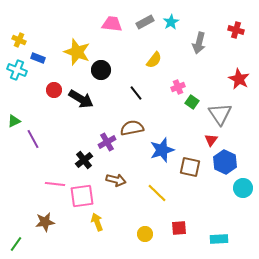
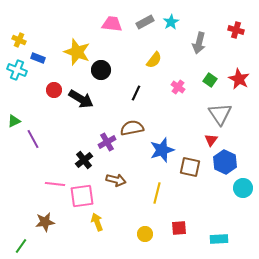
pink cross: rotated 32 degrees counterclockwise
black line: rotated 63 degrees clockwise
green square: moved 18 px right, 22 px up
yellow line: rotated 60 degrees clockwise
green line: moved 5 px right, 2 px down
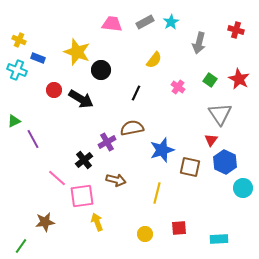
pink line: moved 2 px right, 6 px up; rotated 36 degrees clockwise
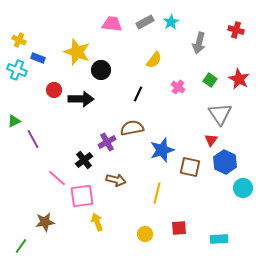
black line: moved 2 px right, 1 px down
black arrow: rotated 30 degrees counterclockwise
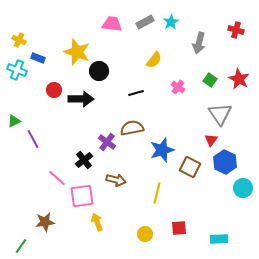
black circle: moved 2 px left, 1 px down
black line: moved 2 px left, 1 px up; rotated 49 degrees clockwise
purple cross: rotated 24 degrees counterclockwise
brown square: rotated 15 degrees clockwise
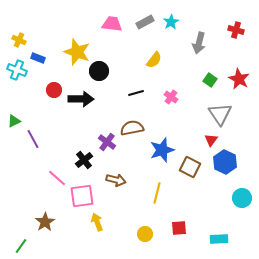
pink cross: moved 7 px left, 10 px down
cyan circle: moved 1 px left, 10 px down
brown star: rotated 24 degrees counterclockwise
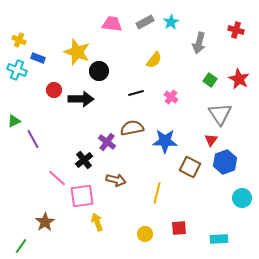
blue star: moved 3 px right, 9 px up; rotated 20 degrees clockwise
blue hexagon: rotated 15 degrees clockwise
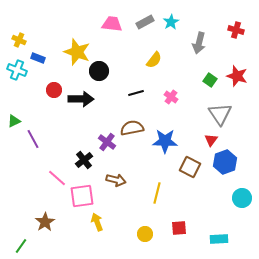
red star: moved 2 px left, 3 px up; rotated 10 degrees counterclockwise
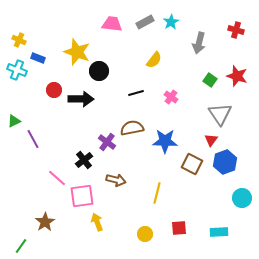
brown square: moved 2 px right, 3 px up
cyan rectangle: moved 7 px up
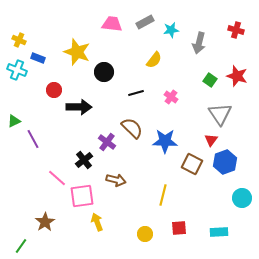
cyan star: moved 8 px down; rotated 21 degrees clockwise
black circle: moved 5 px right, 1 px down
black arrow: moved 2 px left, 8 px down
brown semicircle: rotated 55 degrees clockwise
yellow line: moved 6 px right, 2 px down
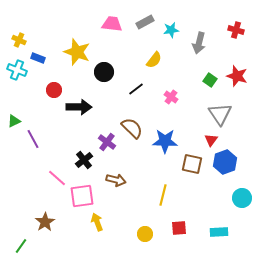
black line: moved 4 px up; rotated 21 degrees counterclockwise
brown square: rotated 15 degrees counterclockwise
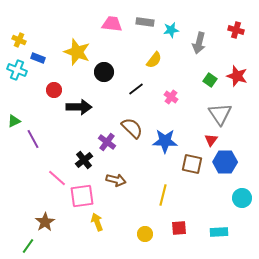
gray rectangle: rotated 36 degrees clockwise
blue hexagon: rotated 20 degrees clockwise
green line: moved 7 px right
